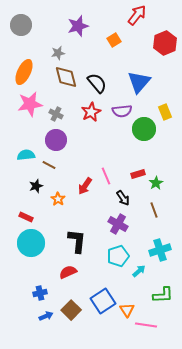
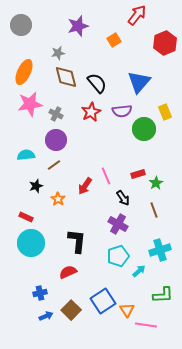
brown line at (49, 165): moved 5 px right; rotated 64 degrees counterclockwise
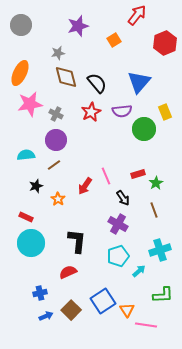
orange ellipse at (24, 72): moved 4 px left, 1 px down
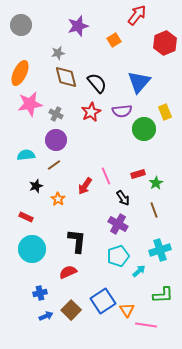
cyan circle at (31, 243): moved 1 px right, 6 px down
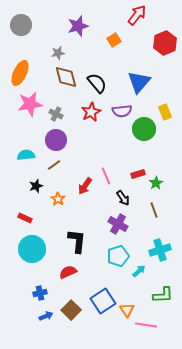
red rectangle at (26, 217): moved 1 px left, 1 px down
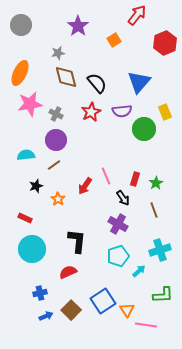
purple star at (78, 26): rotated 20 degrees counterclockwise
red rectangle at (138, 174): moved 3 px left, 5 px down; rotated 56 degrees counterclockwise
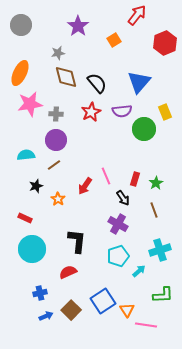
gray cross at (56, 114): rotated 24 degrees counterclockwise
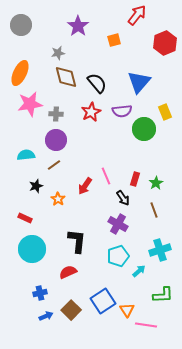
orange square at (114, 40): rotated 16 degrees clockwise
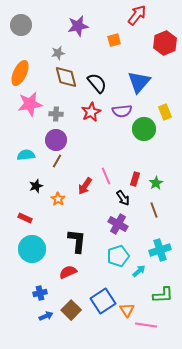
purple star at (78, 26): rotated 25 degrees clockwise
brown line at (54, 165): moved 3 px right, 4 px up; rotated 24 degrees counterclockwise
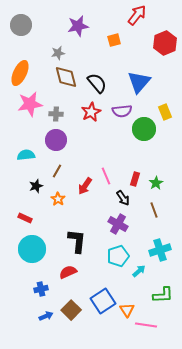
brown line at (57, 161): moved 10 px down
blue cross at (40, 293): moved 1 px right, 4 px up
